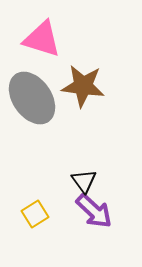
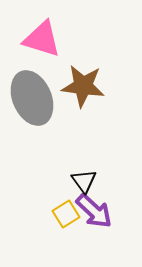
gray ellipse: rotated 12 degrees clockwise
yellow square: moved 31 px right
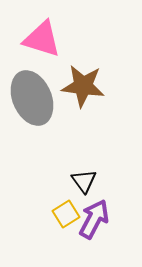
purple arrow: moved 8 px down; rotated 105 degrees counterclockwise
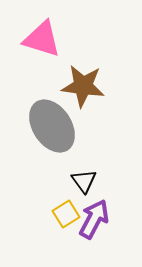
gray ellipse: moved 20 px right, 28 px down; rotated 10 degrees counterclockwise
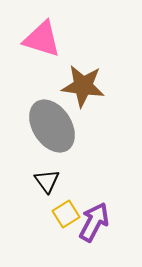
black triangle: moved 37 px left
purple arrow: moved 3 px down
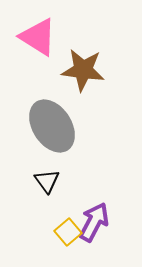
pink triangle: moved 4 px left, 2 px up; rotated 15 degrees clockwise
brown star: moved 16 px up
yellow square: moved 2 px right, 18 px down; rotated 8 degrees counterclockwise
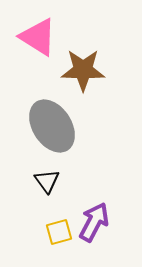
brown star: rotated 6 degrees counterclockwise
yellow square: moved 9 px left; rotated 24 degrees clockwise
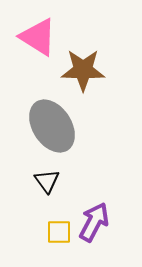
yellow square: rotated 16 degrees clockwise
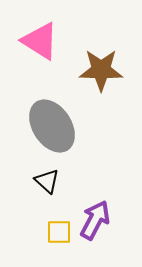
pink triangle: moved 2 px right, 4 px down
brown star: moved 18 px right
black triangle: rotated 12 degrees counterclockwise
purple arrow: moved 1 px right, 2 px up
